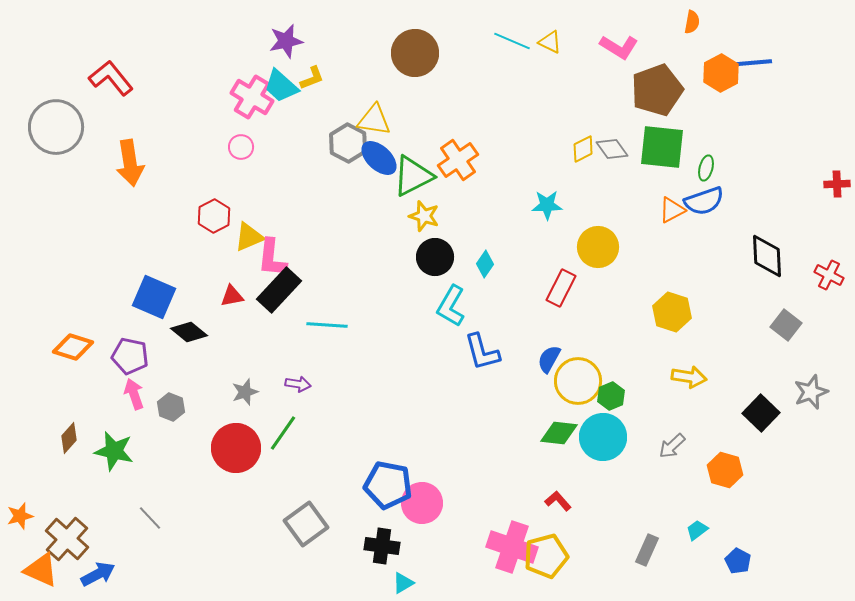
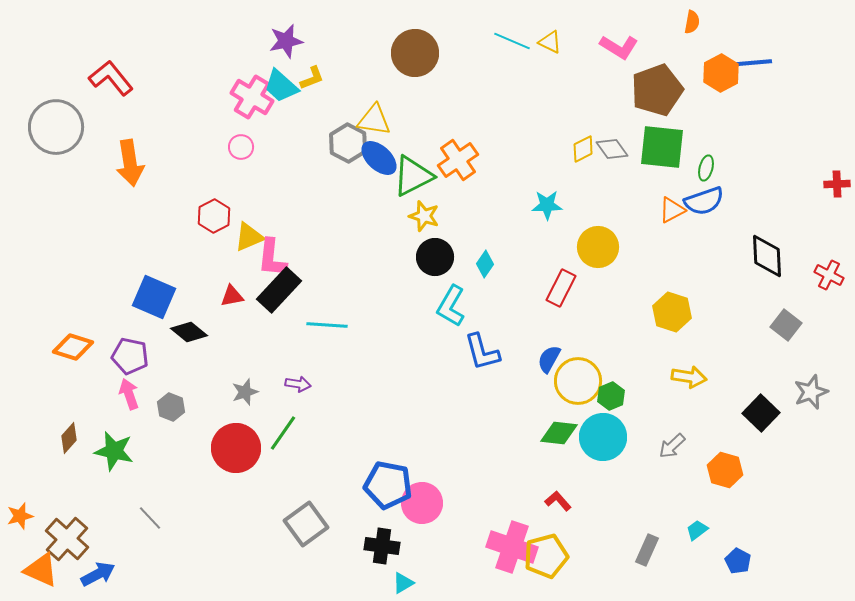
pink arrow at (134, 394): moved 5 px left
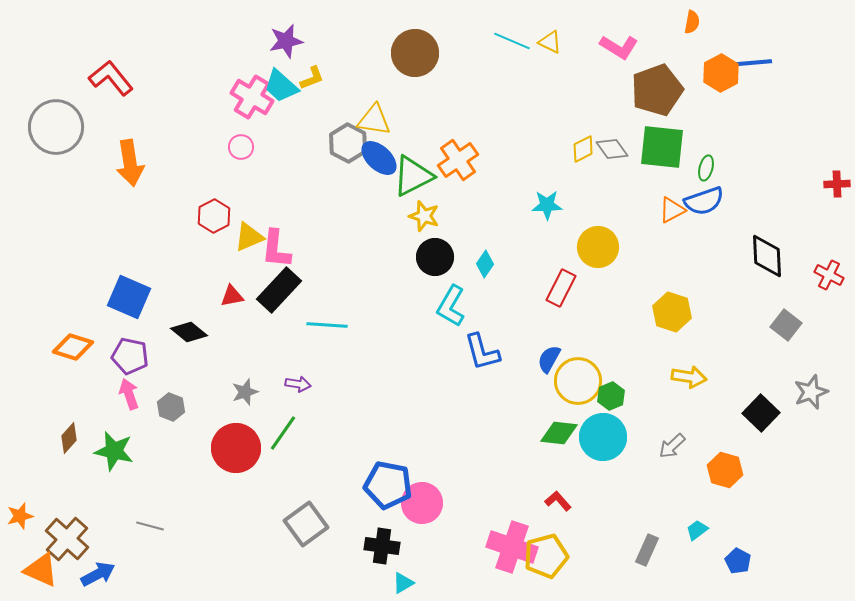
pink L-shape at (272, 258): moved 4 px right, 9 px up
blue square at (154, 297): moved 25 px left
gray line at (150, 518): moved 8 px down; rotated 32 degrees counterclockwise
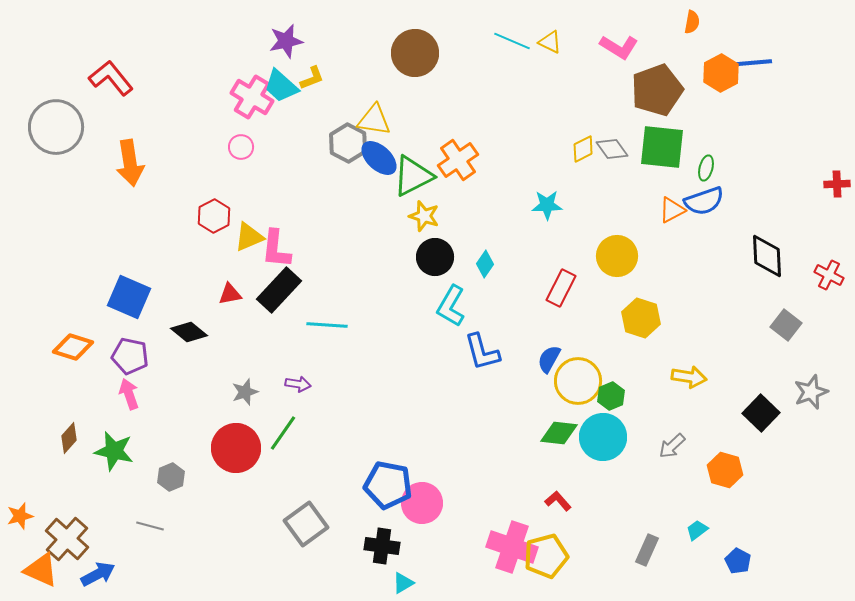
yellow circle at (598, 247): moved 19 px right, 9 px down
red triangle at (232, 296): moved 2 px left, 2 px up
yellow hexagon at (672, 312): moved 31 px left, 6 px down
gray hexagon at (171, 407): moved 70 px down; rotated 16 degrees clockwise
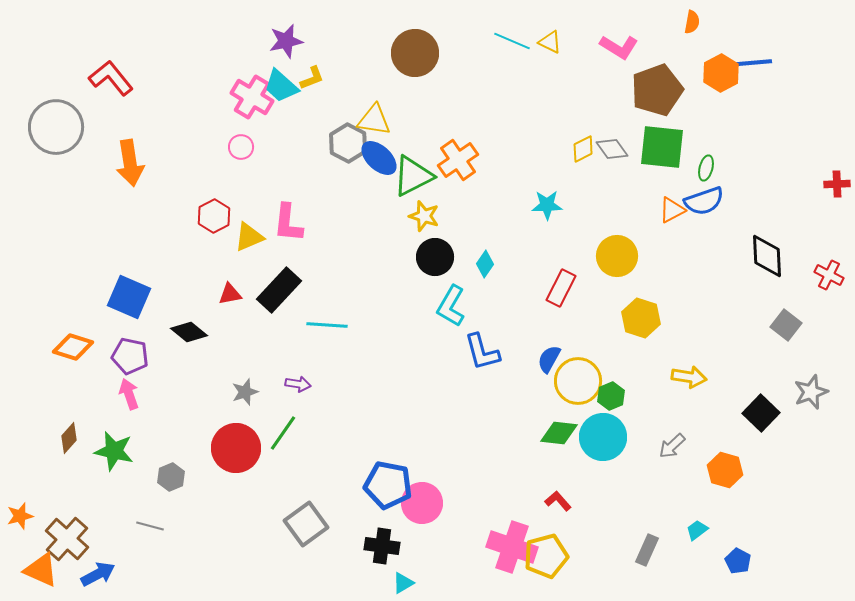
pink L-shape at (276, 249): moved 12 px right, 26 px up
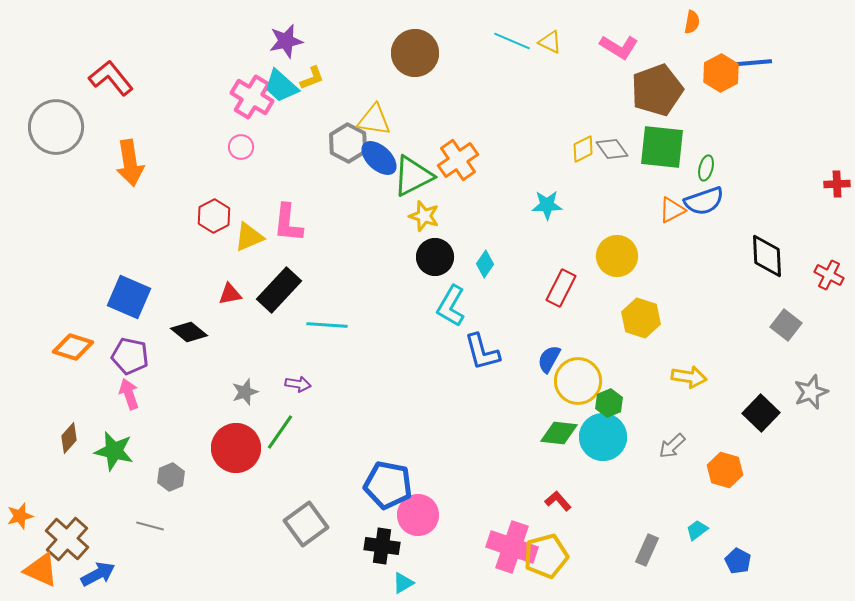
green hexagon at (611, 396): moved 2 px left, 7 px down
green line at (283, 433): moved 3 px left, 1 px up
pink circle at (422, 503): moved 4 px left, 12 px down
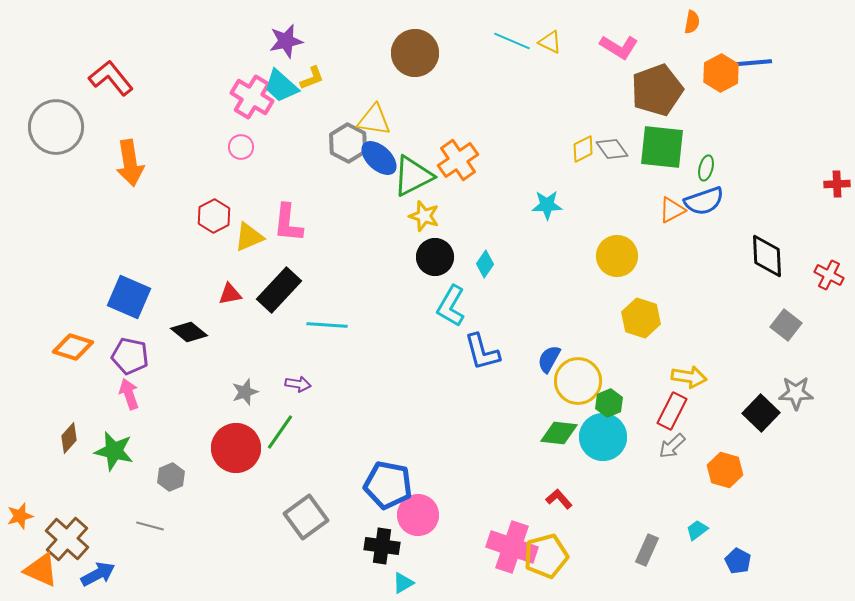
red rectangle at (561, 288): moved 111 px right, 123 px down
gray star at (811, 392): moved 15 px left, 1 px down; rotated 20 degrees clockwise
red L-shape at (558, 501): moved 1 px right, 2 px up
gray square at (306, 524): moved 7 px up
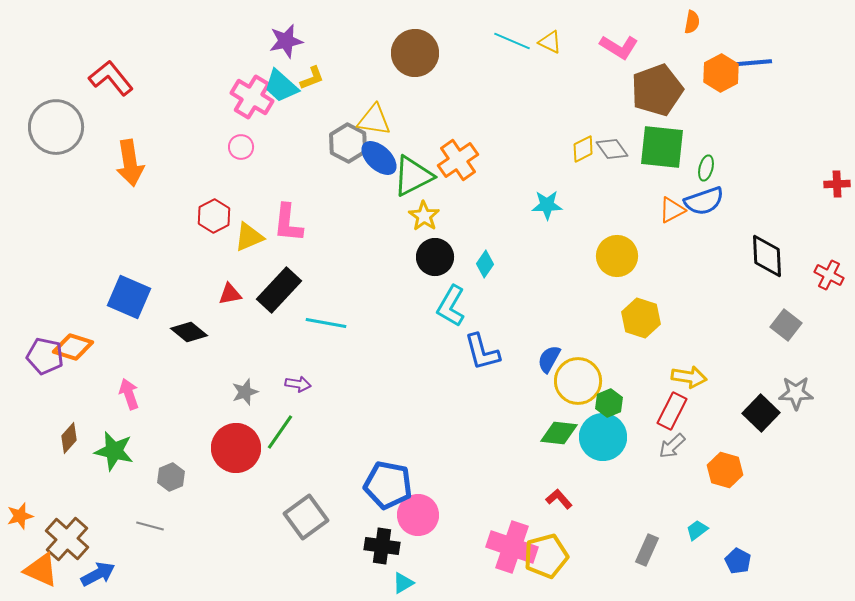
yellow star at (424, 216): rotated 16 degrees clockwise
cyan line at (327, 325): moved 1 px left, 2 px up; rotated 6 degrees clockwise
purple pentagon at (130, 356): moved 85 px left
